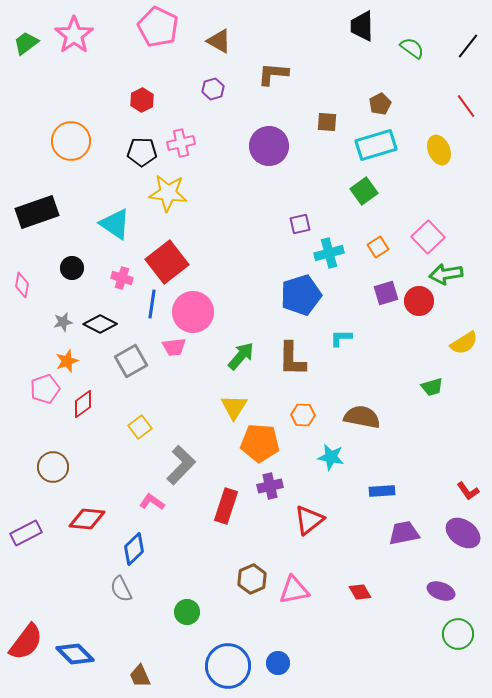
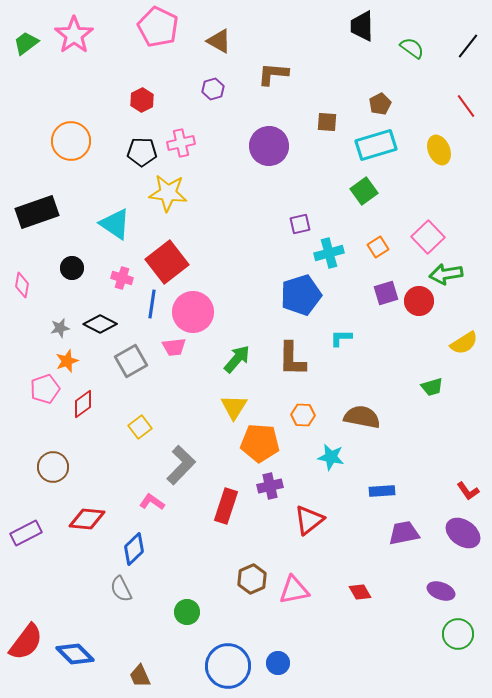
gray star at (63, 322): moved 3 px left, 6 px down
green arrow at (241, 356): moved 4 px left, 3 px down
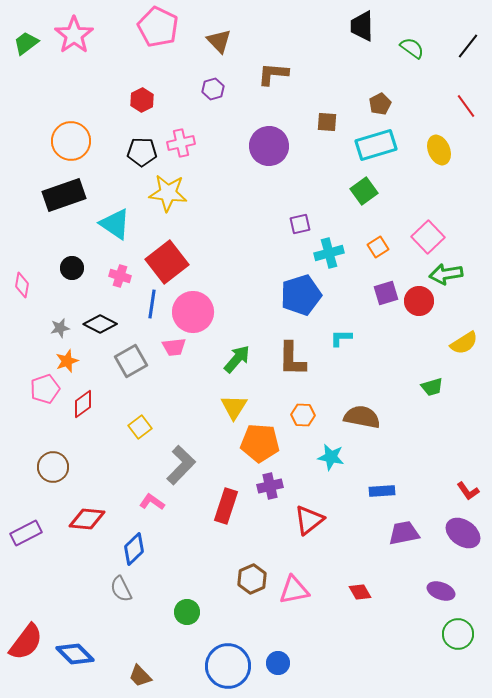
brown triangle at (219, 41): rotated 16 degrees clockwise
black rectangle at (37, 212): moved 27 px right, 17 px up
pink cross at (122, 278): moved 2 px left, 2 px up
brown trapezoid at (140, 676): rotated 20 degrees counterclockwise
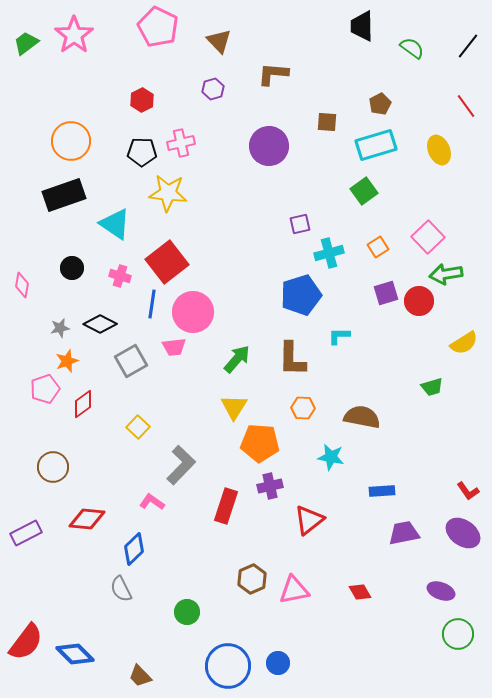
cyan L-shape at (341, 338): moved 2 px left, 2 px up
orange hexagon at (303, 415): moved 7 px up
yellow square at (140, 427): moved 2 px left; rotated 10 degrees counterclockwise
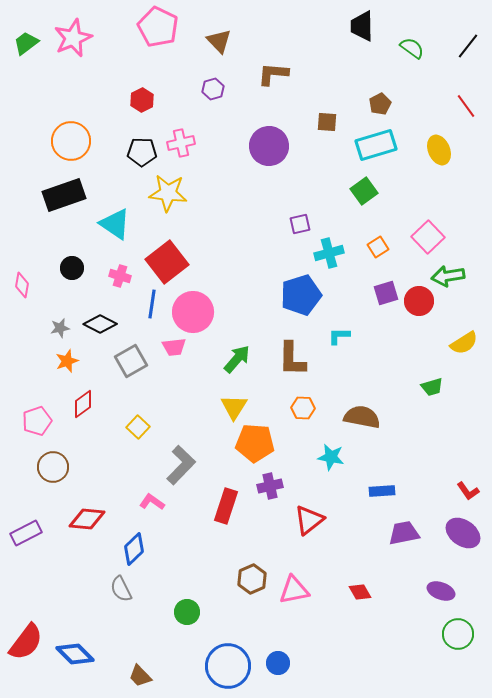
pink star at (74, 35): moved 1 px left, 3 px down; rotated 12 degrees clockwise
green arrow at (446, 274): moved 2 px right, 2 px down
pink pentagon at (45, 389): moved 8 px left, 32 px down
orange pentagon at (260, 443): moved 5 px left
